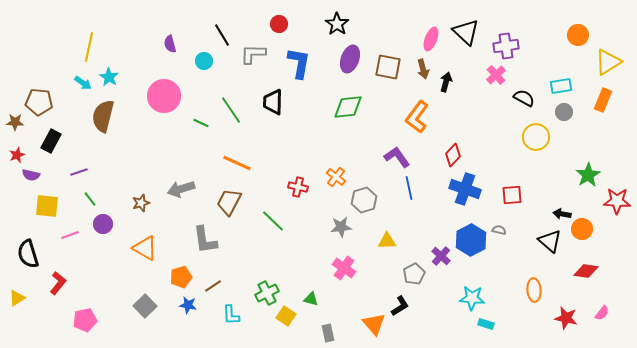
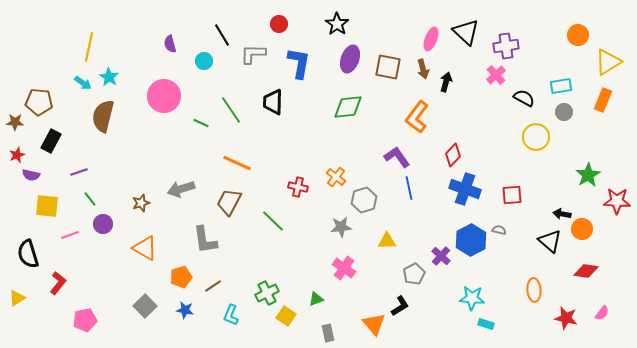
green triangle at (311, 299): moved 5 px right; rotated 35 degrees counterclockwise
blue star at (188, 305): moved 3 px left, 5 px down
cyan L-shape at (231, 315): rotated 25 degrees clockwise
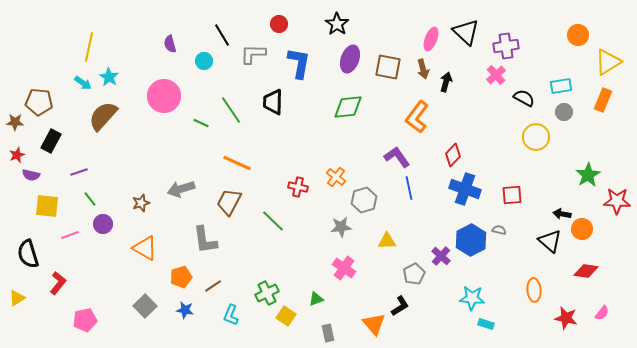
brown semicircle at (103, 116): rotated 28 degrees clockwise
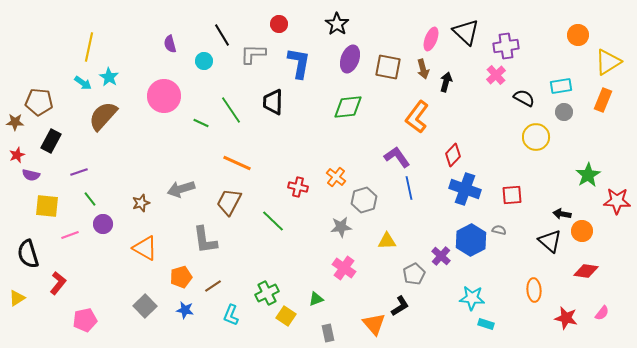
orange circle at (582, 229): moved 2 px down
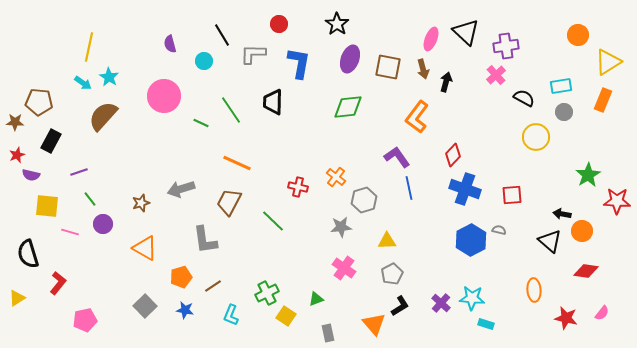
pink line at (70, 235): moved 3 px up; rotated 36 degrees clockwise
purple cross at (441, 256): moved 47 px down
gray pentagon at (414, 274): moved 22 px left
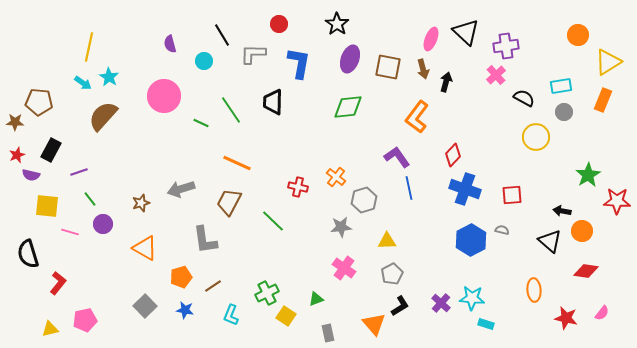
black rectangle at (51, 141): moved 9 px down
black arrow at (562, 214): moved 3 px up
gray semicircle at (499, 230): moved 3 px right
yellow triangle at (17, 298): moved 33 px right, 31 px down; rotated 18 degrees clockwise
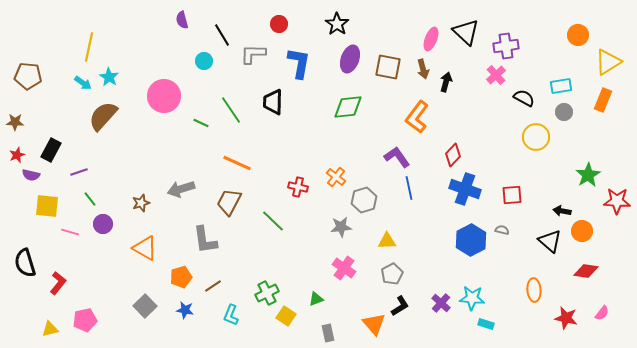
purple semicircle at (170, 44): moved 12 px right, 24 px up
brown pentagon at (39, 102): moved 11 px left, 26 px up
black semicircle at (28, 254): moved 3 px left, 9 px down
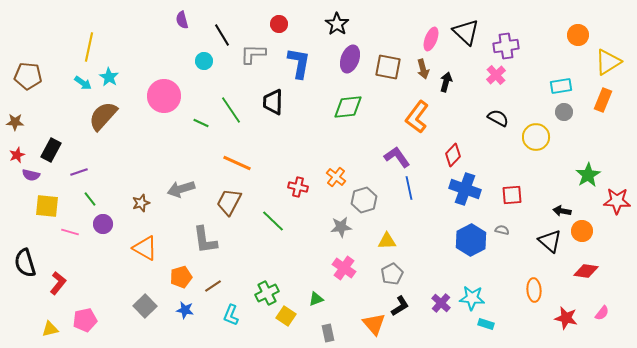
black semicircle at (524, 98): moved 26 px left, 20 px down
